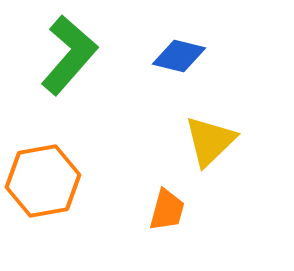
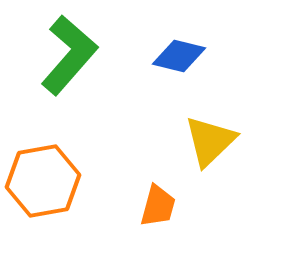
orange trapezoid: moved 9 px left, 4 px up
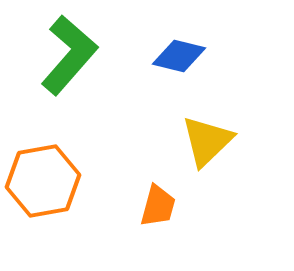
yellow triangle: moved 3 px left
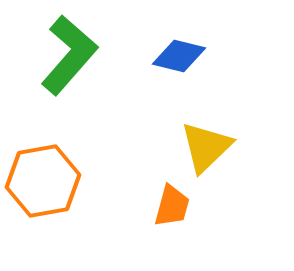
yellow triangle: moved 1 px left, 6 px down
orange trapezoid: moved 14 px right
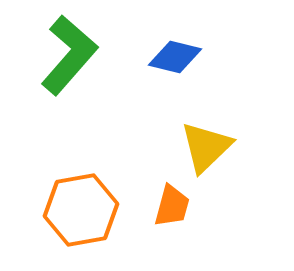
blue diamond: moved 4 px left, 1 px down
orange hexagon: moved 38 px right, 29 px down
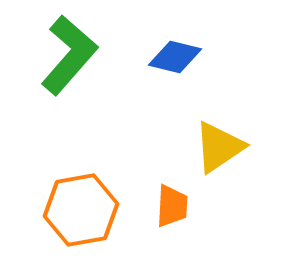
yellow triangle: moved 13 px right; rotated 10 degrees clockwise
orange trapezoid: rotated 12 degrees counterclockwise
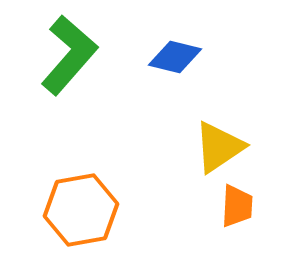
orange trapezoid: moved 65 px right
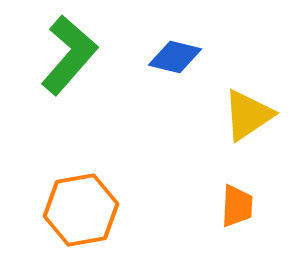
yellow triangle: moved 29 px right, 32 px up
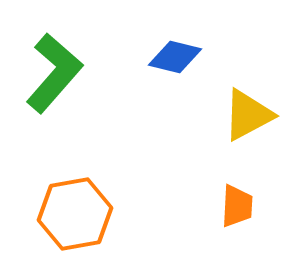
green L-shape: moved 15 px left, 18 px down
yellow triangle: rotated 6 degrees clockwise
orange hexagon: moved 6 px left, 4 px down
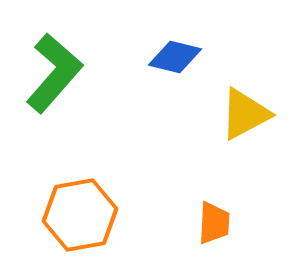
yellow triangle: moved 3 px left, 1 px up
orange trapezoid: moved 23 px left, 17 px down
orange hexagon: moved 5 px right, 1 px down
